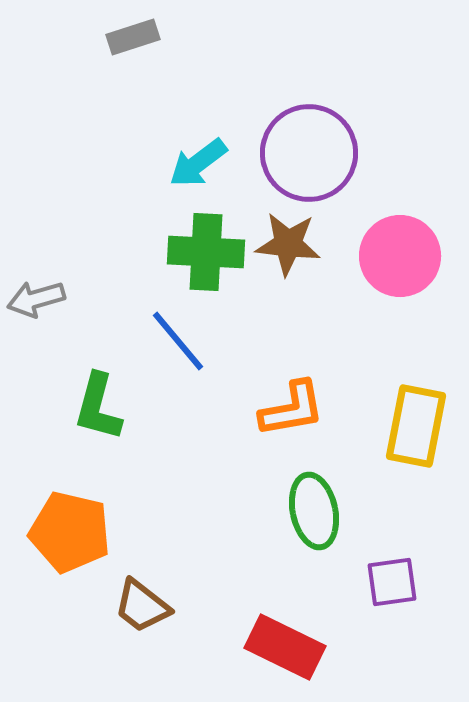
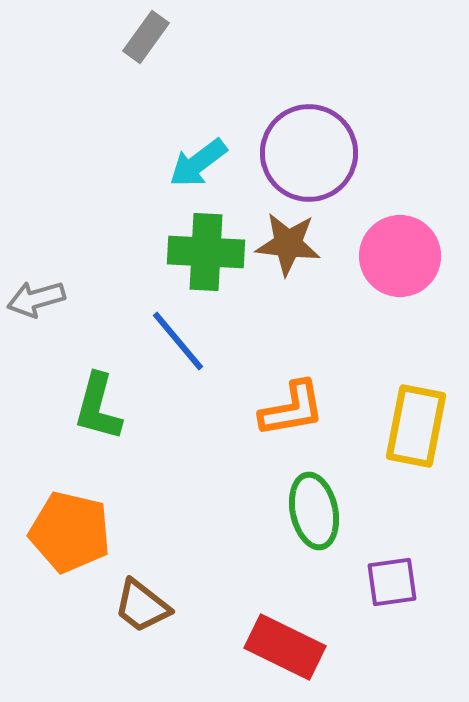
gray rectangle: moved 13 px right; rotated 36 degrees counterclockwise
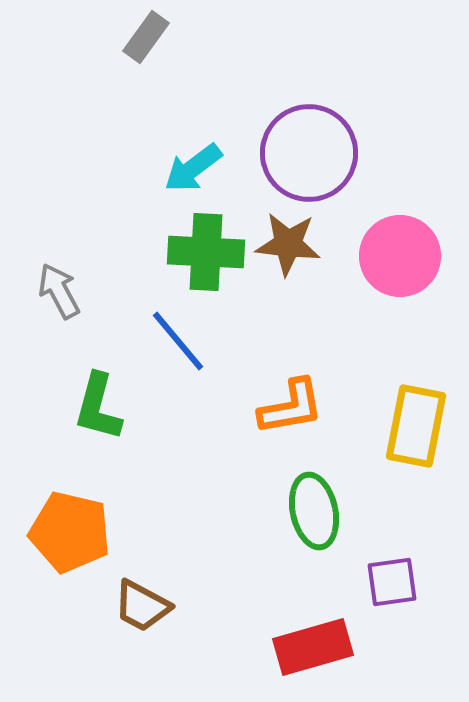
cyan arrow: moved 5 px left, 5 px down
gray arrow: moved 23 px right, 8 px up; rotated 78 degrees clockwise
orange L-shape: moved 1 px left, 2 px up
brown trapezoid: rotated 10 degrees counterclockwise
red rectangle: moved 28 px right; rotated 42 degrees counterclockwise
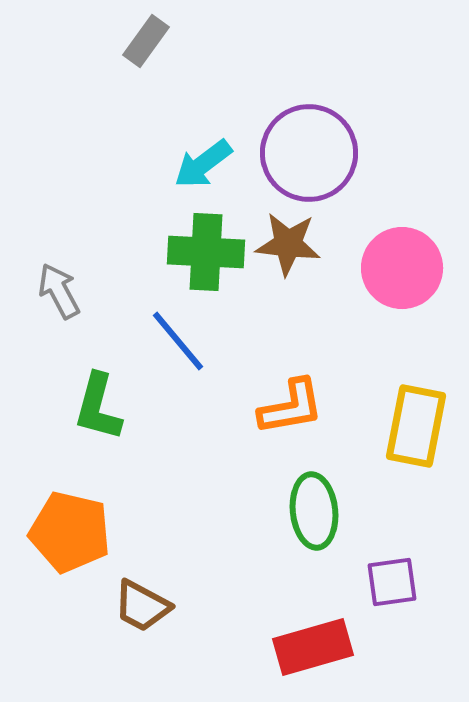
gray rectangle: moved 4 px down
cyan arrow: moved 10 px right, 4 px up
pink circle: moved 2 px right, 12 px down
green ellipse: rotated 6 degrees clockwise
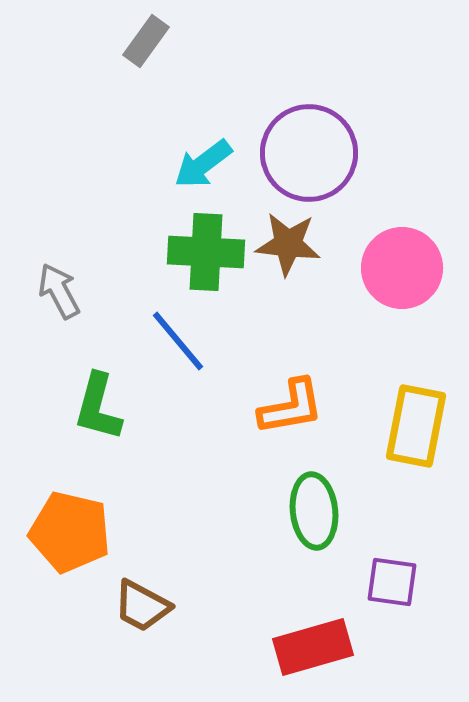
purple square: rotated 16 degrees clockwise
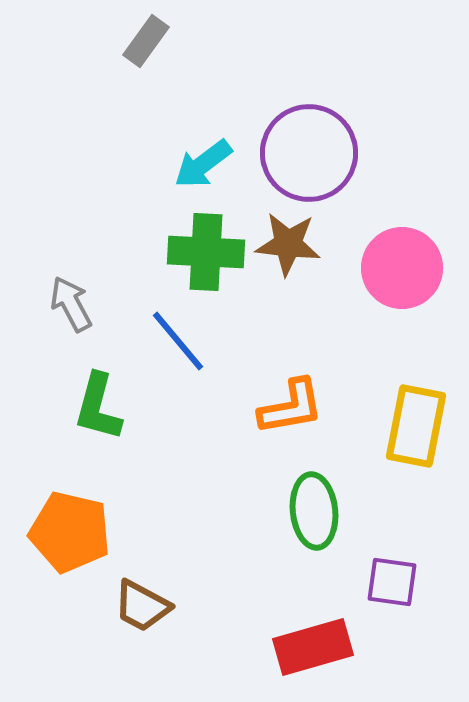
gray arrow: moved 12 px right, 13 px down
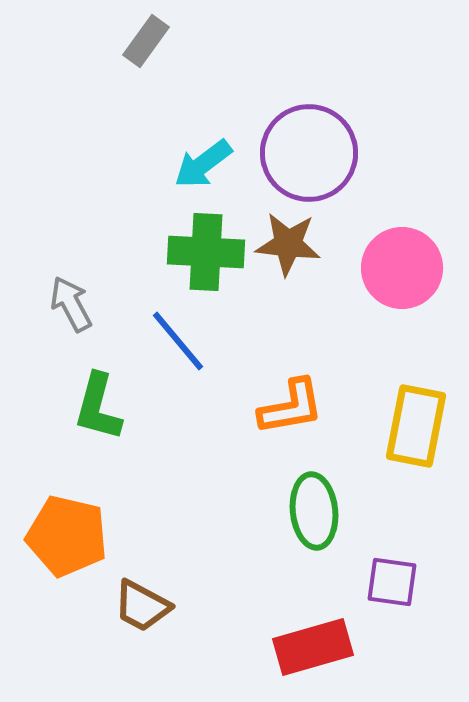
orange pentagon: moved 3 px left, 4 px down
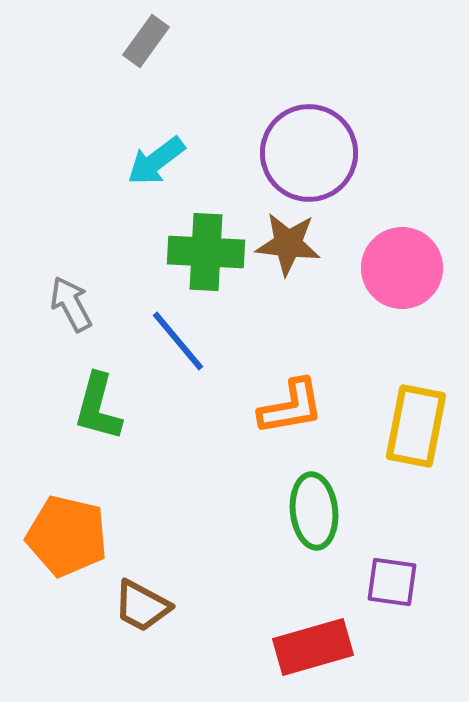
cyan arrow: moved 47 px left, 3 px up
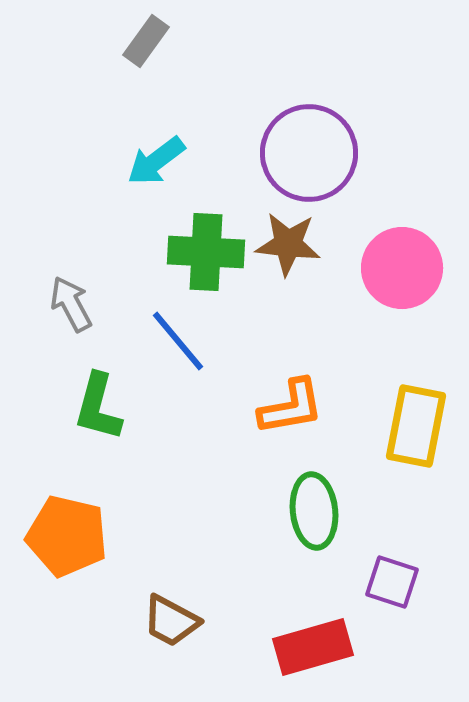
purple square: rotated 10 degrees clockwise
brown trapezoid: moved 29 px right, 15 px down
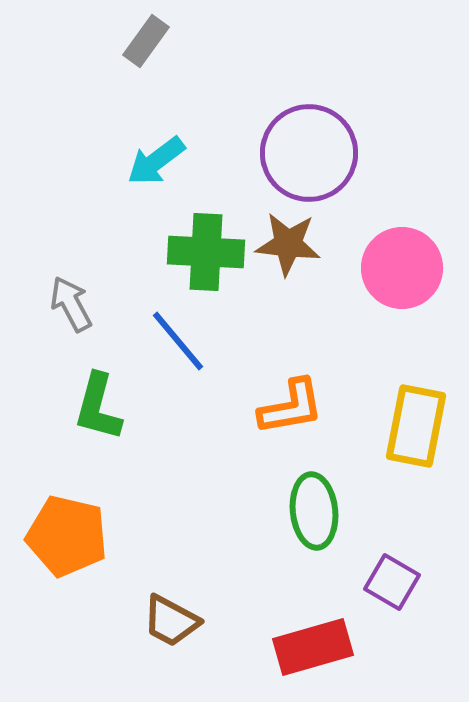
purple square: rotated 12 degrees clockwise
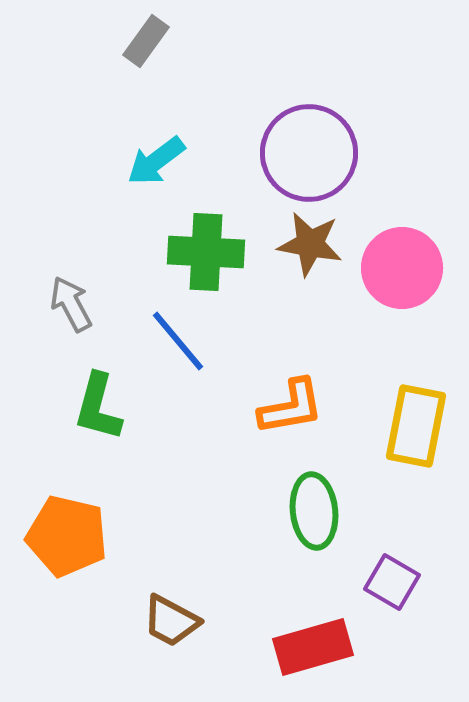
brown star: moved 22 px right; rotated 4 degrees clockwise
